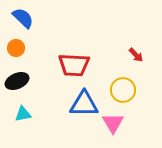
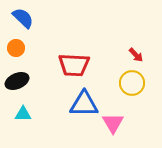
yellow circle: moved 9 px right, 7 px up
cyan triangle: rotated 12 degrees clockwise
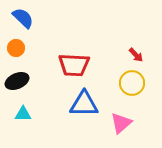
pink triangle: moved 8 px right; rotated 20 degrees clockwise
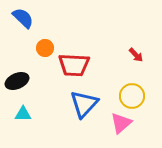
orange circle: moved 29 px right
yellow circle: moved 13 px down
blue triangle: rotated 48 degrees counterclockwise
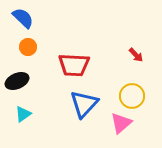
orange circle: moved 17 px left, 1 px up
cyan triangle: rotated 36 degrees counterclockwise
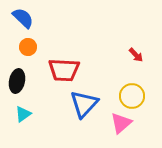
red trapezoid: moved 10 px left, 5 px down
black ellipse: rotated 55 degrees counterclockwise
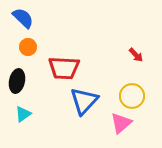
red trapezoid: moved 2 px up
blue triangle: moved 3 px up
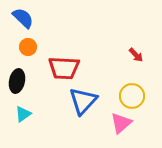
blue triangle: moved 1 px left
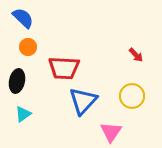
pink triangle: moved 10 px left, 9 px down; rotated 15 degrees counterclockwise
